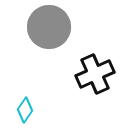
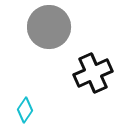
black cross: moved 2 px left, 1 px up
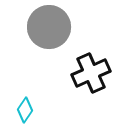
black cross: moved 2 px left
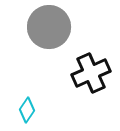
cyan diamond: moved 2 px right
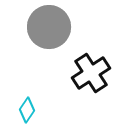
black cross: rotated 9 degrees counterclockwise
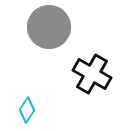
black cross: moved 1 px right, 1 px down; rotated 27 degrees counterclockwise
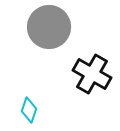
cyan diamond: moved 2 px right; rotated 15 degrees counterclockwise
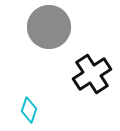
black cross: rotated 27 degrees clockwise
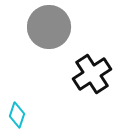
cyan diamond: moved 12 px left, 5 px down
